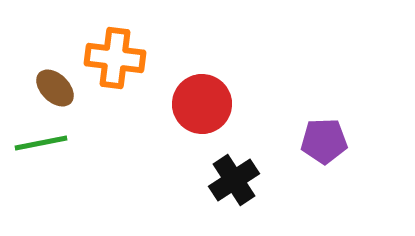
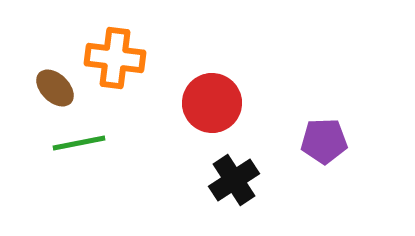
red circle: moved 10 px right, 1 px up
green line: moved 38 px right
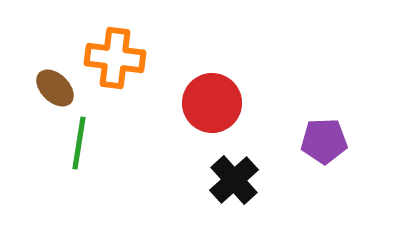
green line: rotated 70 degrees counterclockwise
black cross: rotated 9 degrees counterclockwise
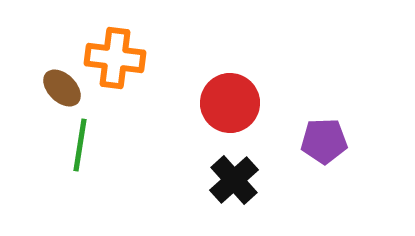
brown ellipse: moved 7 px right
red circle: moved 18 px right
green line: moved 1 px right, 2 px down
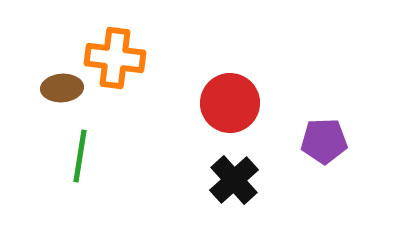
brown ellipse: rotated 48 degrees counterclockwise
green line: moved 11 px down
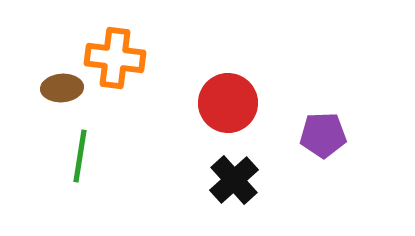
red circle: moved 2 px left
purple pentagon: moved 1 px left, 6 px up
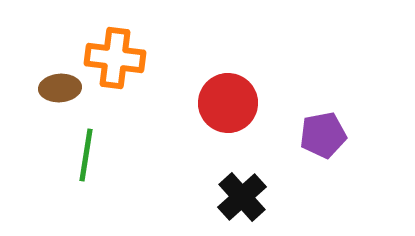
brown ellipse: moved 2 px left
purple pentagon: rotated 9 degrees counterclockwise
green line: moved 6 px right, 1 px up
black cross: moved 8 px right, 17 px down
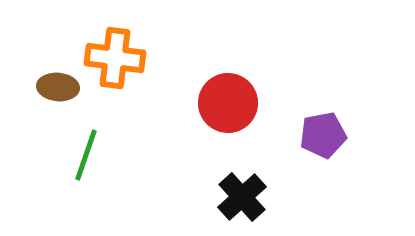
brown ellipse: moved 2 px left, 1 px up; rotated 9 degrees clockwise
green line: rotated 10 degrees clockwise
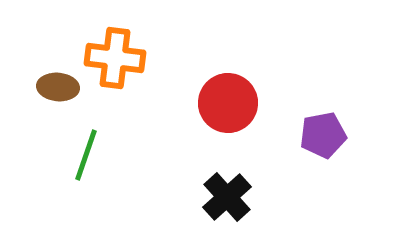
black cross: moved 15 px left
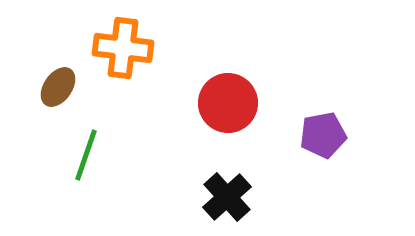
orange cross: moved 8 px right, 10 px up
brown ellipse: rotated 60 degrees counterclockwise
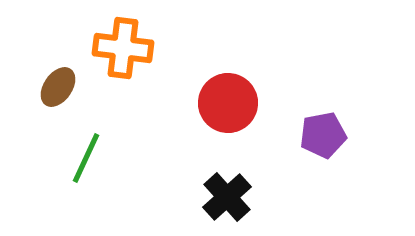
green line: moved 3 px down; rotated 6 degrees clockwise
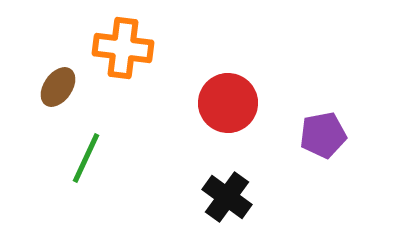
black cross: rotated 12 degrees counterclockwise
